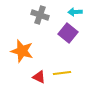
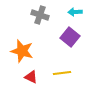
purple square: moved 2 px right, 4 px down
red triangle: moved 8 px left
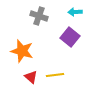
gray cross: moved 1 px left, 1 px down
yellow line: moved 7 px left, 2 px down
red triangle: rotated 16 degrees clockwise
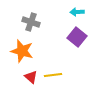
cyan arrow: moved 2 px right
gray cross: moved 8 px left, 6 px down
purple square: moved 7 px right
yellow line: moved 2 px left
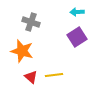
purple square: rotated 18 degrees clockwise
yellow line: moved 1 px right
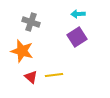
cyan arrow: moved 1 px right, 2 px down
